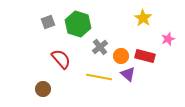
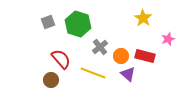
yellow line: moved 6 px left, 4 px up; rotated 10 degrees clockwise
brown circle: moved 8 px right, 9 px up
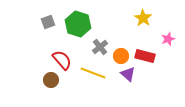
red semicircle: moved 1 px right, 1 px down
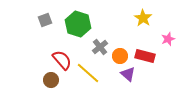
gray square: moved 3 px left, 2 px up
orange circle: moved 1 px left
yellow line: moved 5 px left; rotated 20 degrees clockwise
